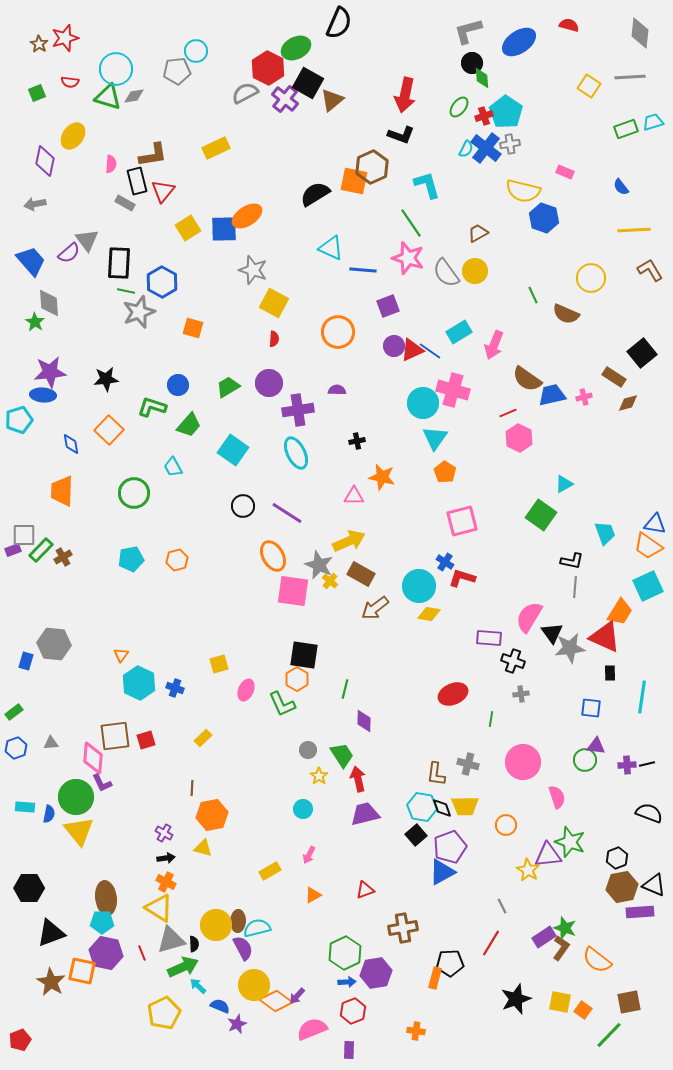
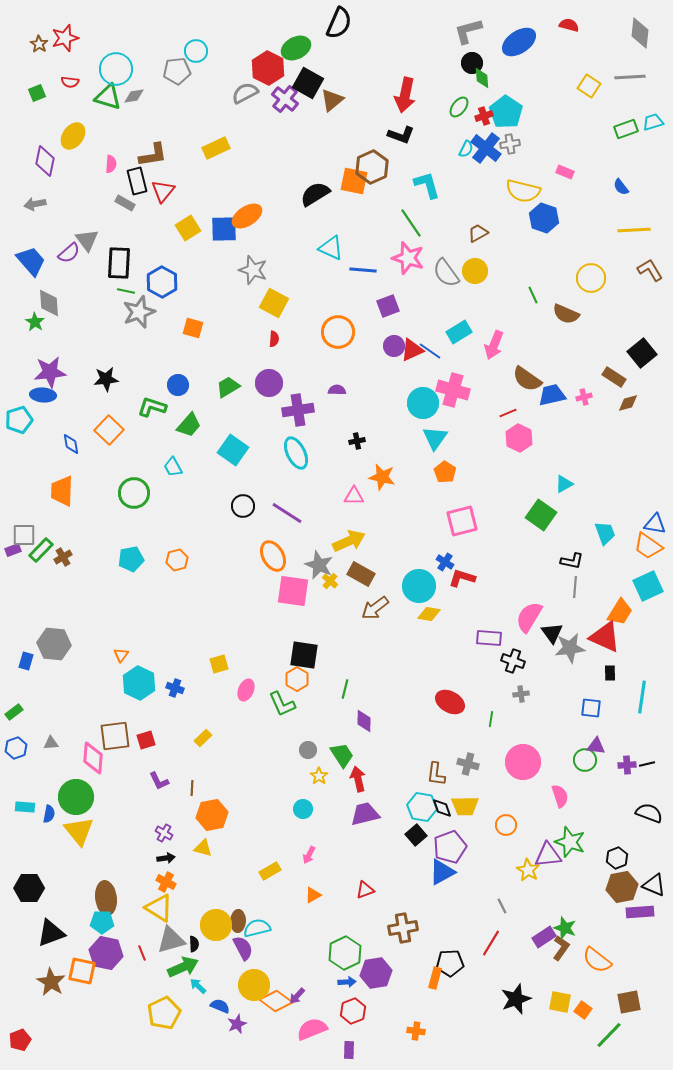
red ellipse at (453, 694): moved 3 px left, 8 px down; rotated 52 degrees clockwise
purple L-shape at (102, 783): moved 57 px right, 2 px up
pink semicircle at (557, 797): moved 3 px right, 1 px up
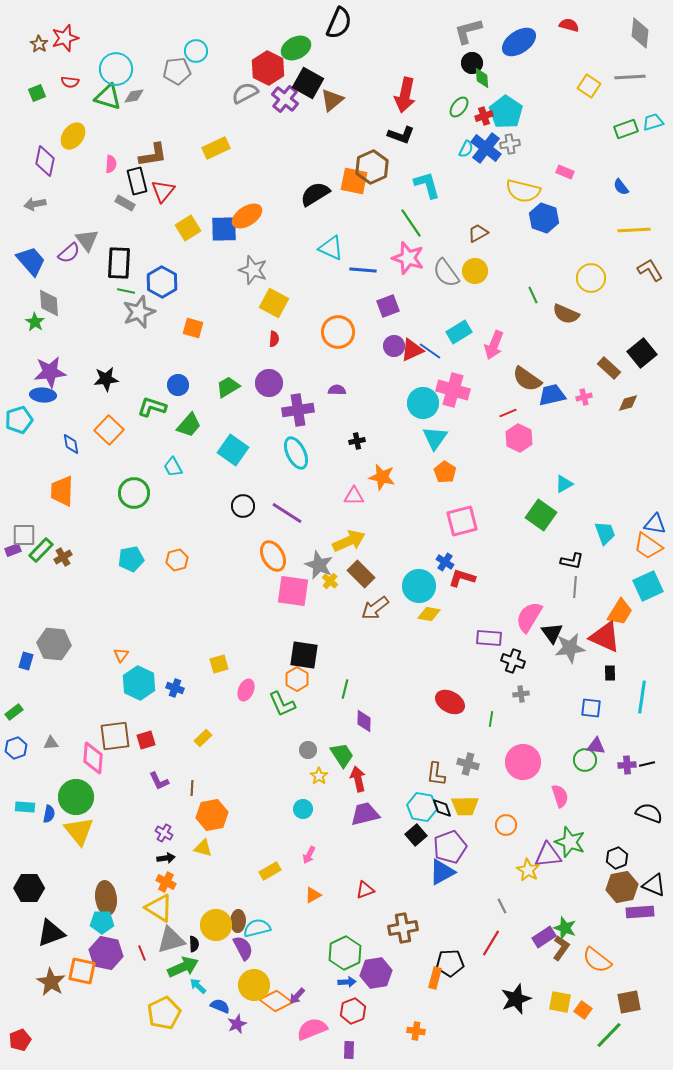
brown rectangle at (614, 377): moved 5 px left, 9 px up; rotated 10 degrees clockwise
brown rectangle at (361, 574): rotated 16 degrees clockwise
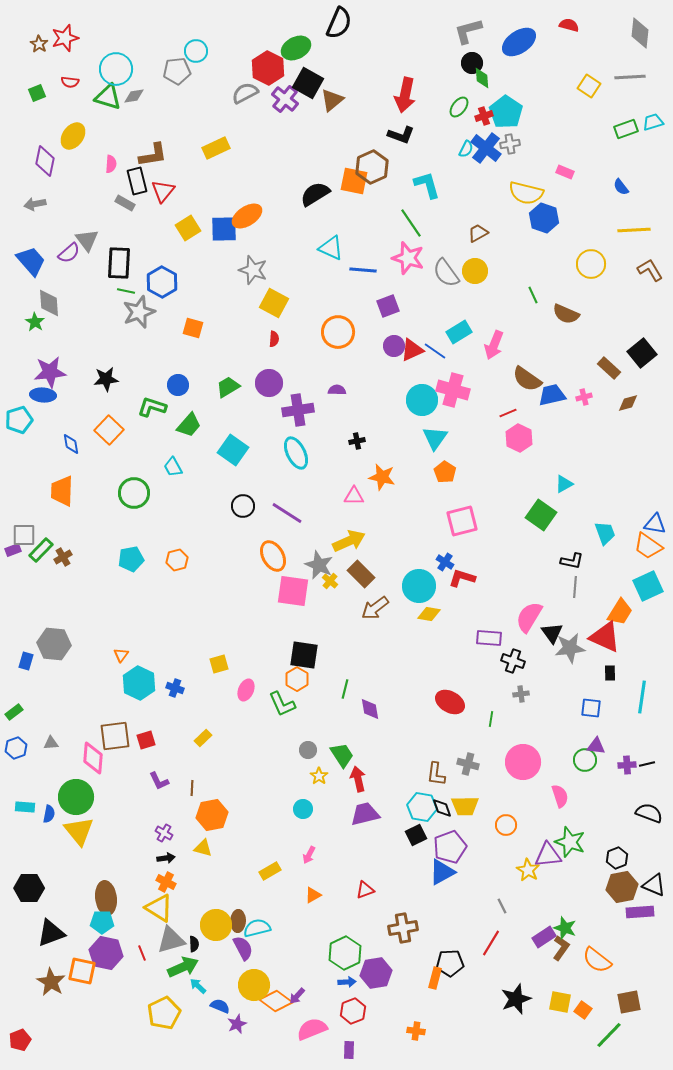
yellow semicircle at (523, 191): moved 3 px right, 2 px down
yellow circle at (591, 278): moved 14 px up
blue line at (430, 351): moved 5 px right
cyan circle at (423, 403): moved 1 px left, 3 px up
purple diamond at (364, 721): moved 6 px right, 12 px up; rotated 10 degrees counterclockwise
black square at (416, 835): rotated 15 degrees clockwise
